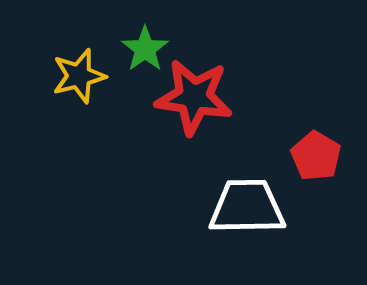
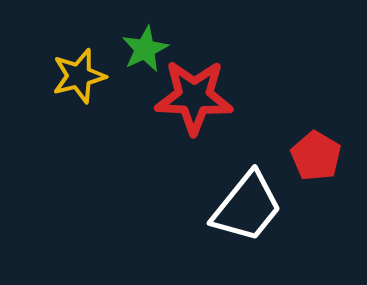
green star: rotated 9 degrees clockwise
red star: rotated 6 degrees counterclockwise
white trapezoid: rotated 130 degrees clockwise
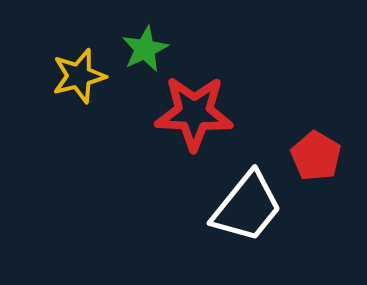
red star: moved 16 px down
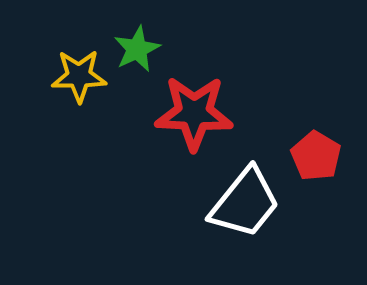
green star: moved 8 px left
yellow star: rotated 14 degrees clockwise
white trapezoid: moved 2 px left, 4 px up
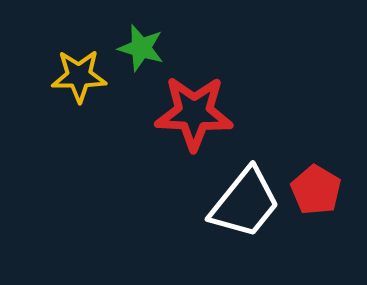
green star: moved 4 px right, 1 px up; rotated 30 degrees counterclockwise
red pentagon: moved 34 px down
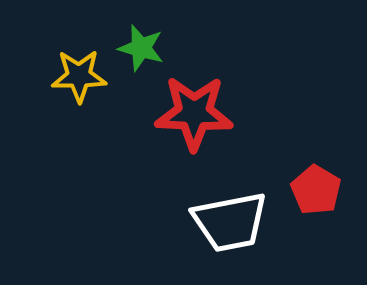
white trapezoid: moved 15 px left, 19 px down; rotated 40 degrees clockwise
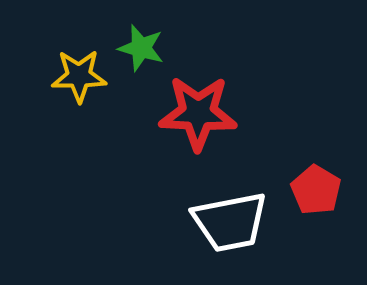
red star: moved 4 px right
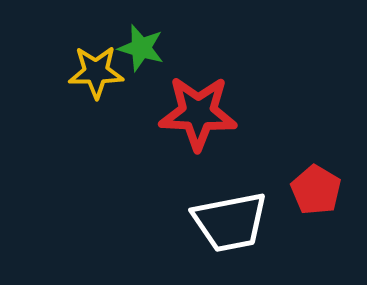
yellow star: moved 17 px right, 4 px up
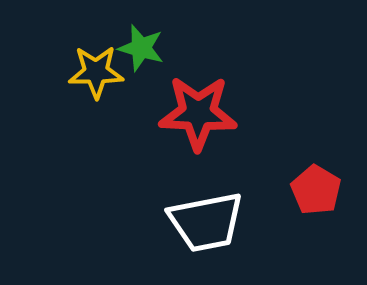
white trapezoid: moved 24 px left
